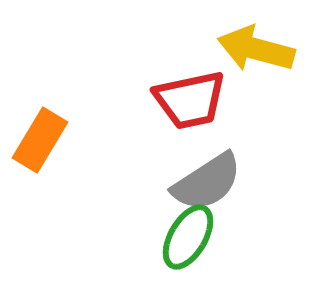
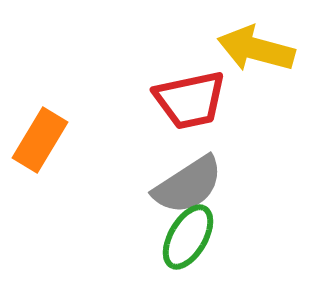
gray semicircle: moved 19 px left, 3 px down
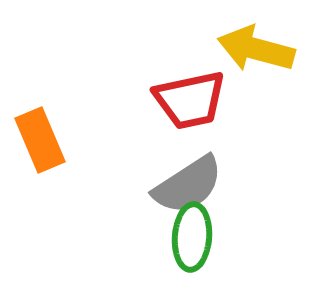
orange rectangle: rotated 54 degrees counterclockwise
green ellipse: moved 4 px right; rotated 26 degrees counterclockwise
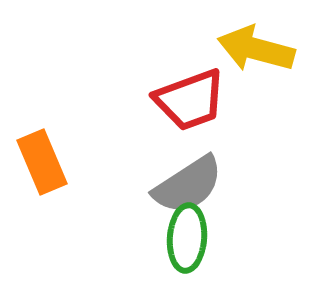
red trapezoid: rotated 8 degrees counterclockwise
orange rectangle: moved 2 px right, 22 px down
green ellipse: moved 5 px left, 1 px down
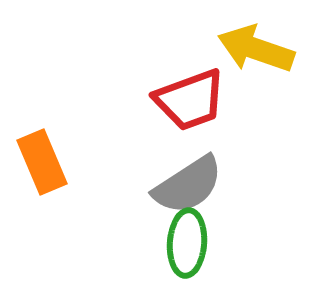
yellow arrow: rotated 4 degrees clockwise
green ellipse: moved 5 px down
